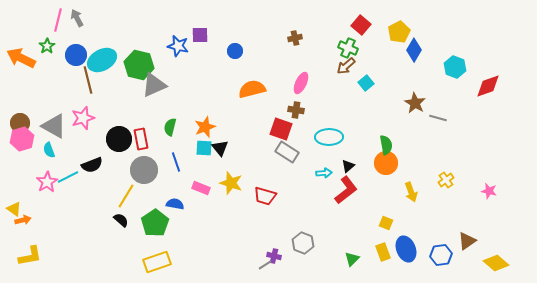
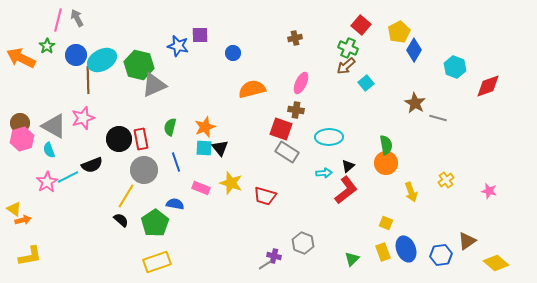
blue circle at (235, 51): moved 2 px left, 2 px down
brown line at (88, 80): rotated 12 degrees clockwise
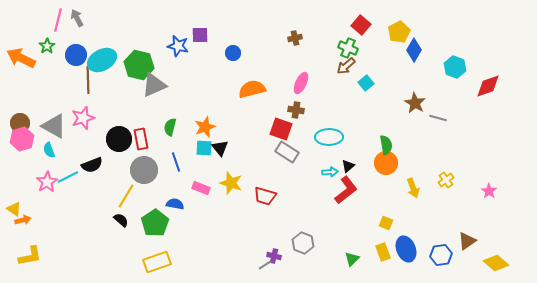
cyan arrow at (324, 173): moved 6 px right, 1 px up
pink star at (489, 191): rotated 21 degrees clockwise
yellow arrow at (411, 192): moved 2 px right, 4 px up
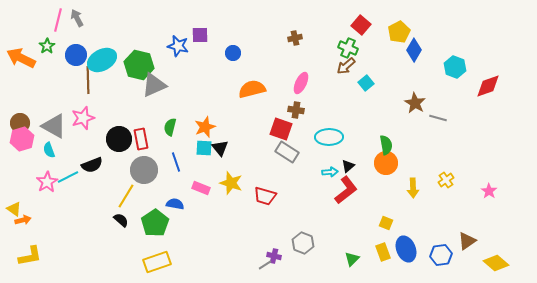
yellow arrow at (413, 188): rotated 18 degrees clockwise
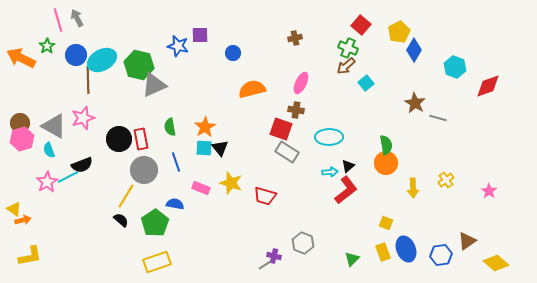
pink line at (58, 20): rotated 30 degrees counterclockwise
green semicircle at (170, 127): rotated 24 degrees counterclockwise
orange star at (205, 127): rotated 10 degrees counterclockwise
black semicircle at (92, 165): moved 10 px left
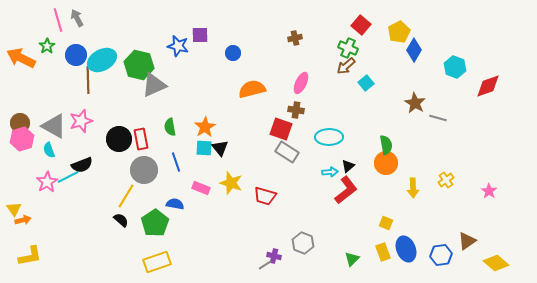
pink star at (83, 118): moved 2 px left, 3 px down
yellow triangle at (14, 209): rotated 21 degrees clockwise
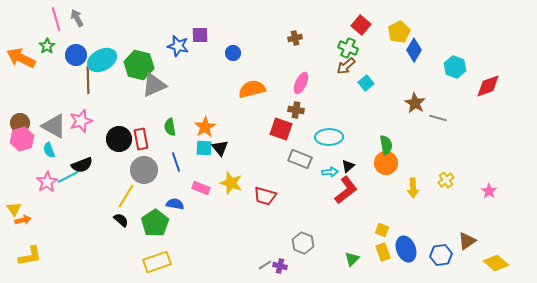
pink line at (58, 20): moved 2 px left, 1 px up
gray rectangle at (287, 152): moved 13 px right, 7 px down; rotated 10 degrees counterclockwise
yellow square at (386, 223): moved 4 px left, 7 px down
purple cross at (274, 256): moved 6 px right, 10 px down
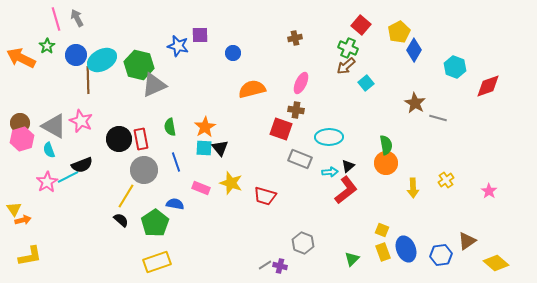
pink star at (81, 121): rotated 30 degrees counterclockwise
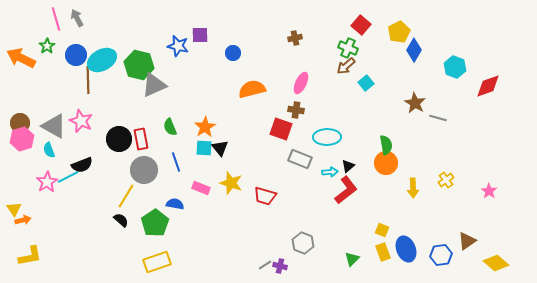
green semicircle at (170, 127): rotated 12 degrees counterclockwise
cyan ellipse at (329, 137): moved 2 px left
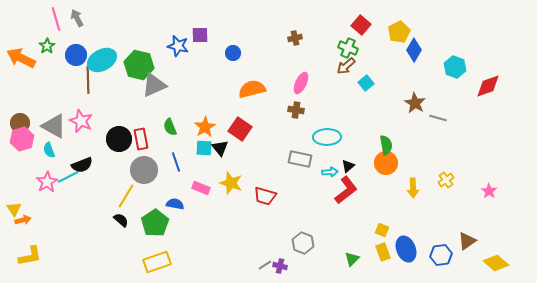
red square at (281, 129): moved 41 px left; rotated 15 degrees clockwise
gray rectangle at (300, 159): rotated 10 degrees counterclockwise
